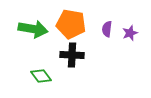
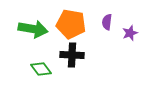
purple semicircle: moved 7 px up
green diamond: moved 7 px up
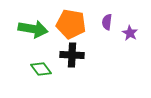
purple star: rotated 21 degrees counterclockwise
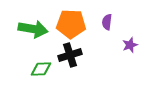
orange pentagon: rotated 8 degrees counterclockwise
purple star: moved 12 px down; rotated 21 degrees clockwise
black cross: moved 2 px left; rotated 20 degrees counterclockwise
green diamond: rotated 55 degrees counterclockwise
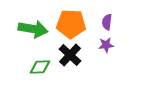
purple star: moved 24 px left; rotated 14 degrees clockwise
black cross: rotated 30 degrees counterclockwise
green diamond: moved 1 px left, 2 px up
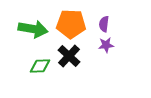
purple semicircle: moved 3 px left, 2 px down
black cross: moved 1 px left, 1 px down
green diamond: moved 1 px up
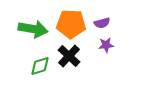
purple semicircle: moved 2 px left, 1 px up; rotated 112 degrees counterclockwise
green diamond: rotated 15 degrees counterclockwise
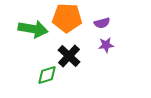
orange pentagon: moved 4 px left, 6 px up
green diamond: moved 7 px right, 9 px down
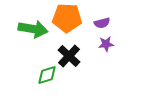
purple star: moved 1 px up
